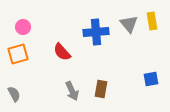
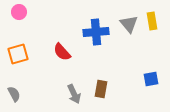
pink circle: moved 4 px left, 15 px up
gray arrow: moved 2 px right, 3 px down
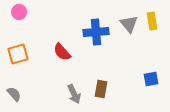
gray semicircle: rotated 14 degrees counterclockwise
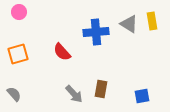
gray triangle: rotated 18 degrees counterclockwise
blue square: moved 9 px left, 17 px down
gray arrow: rotated 18 degrees counterclockwise
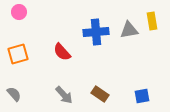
gray triangle: moved 6 px down; rotated 42 degrees counterclockwise
brown rectangle: moved 1 px left, 5 px down; rotated 66 degrees counterclockwise
gray arrow: moved 10 px left, 1 px down
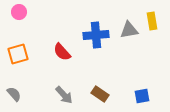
blue cross: moved 3 px down
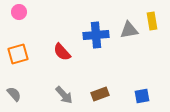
brown rectangle: rotated 54 degrees counterclockwise
